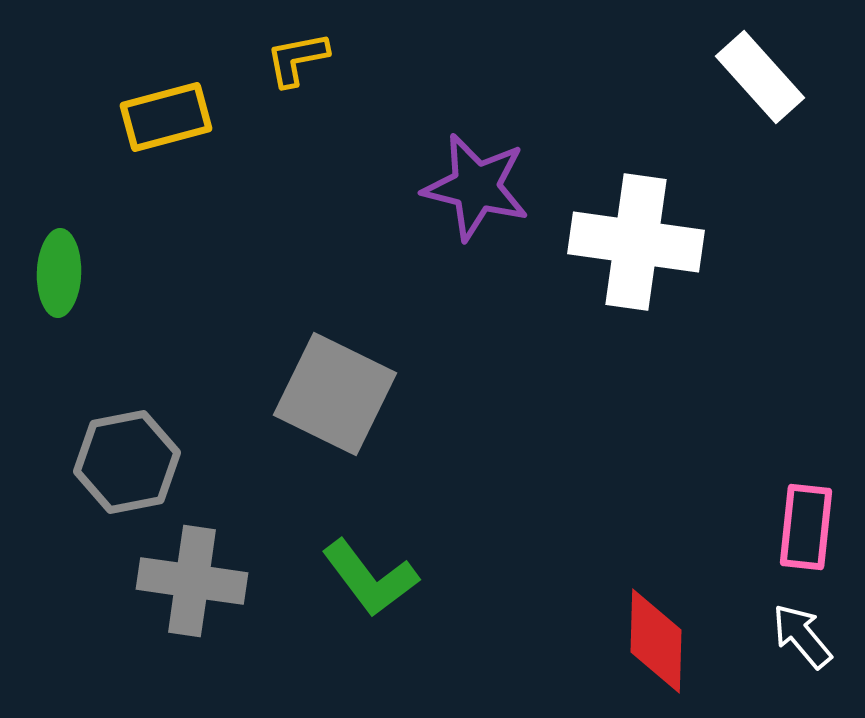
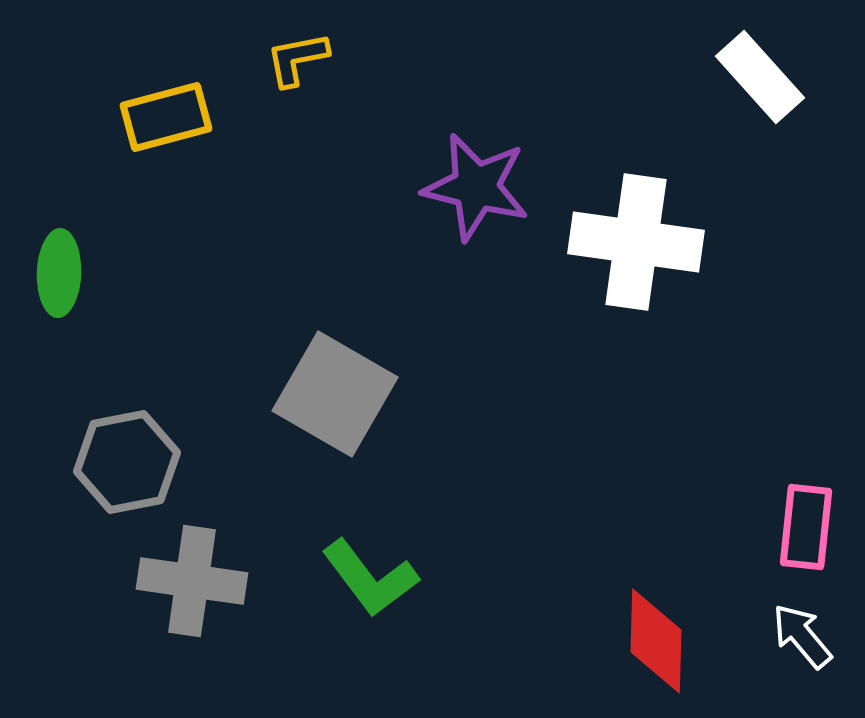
gray square: rotated 4 degrees clockwise
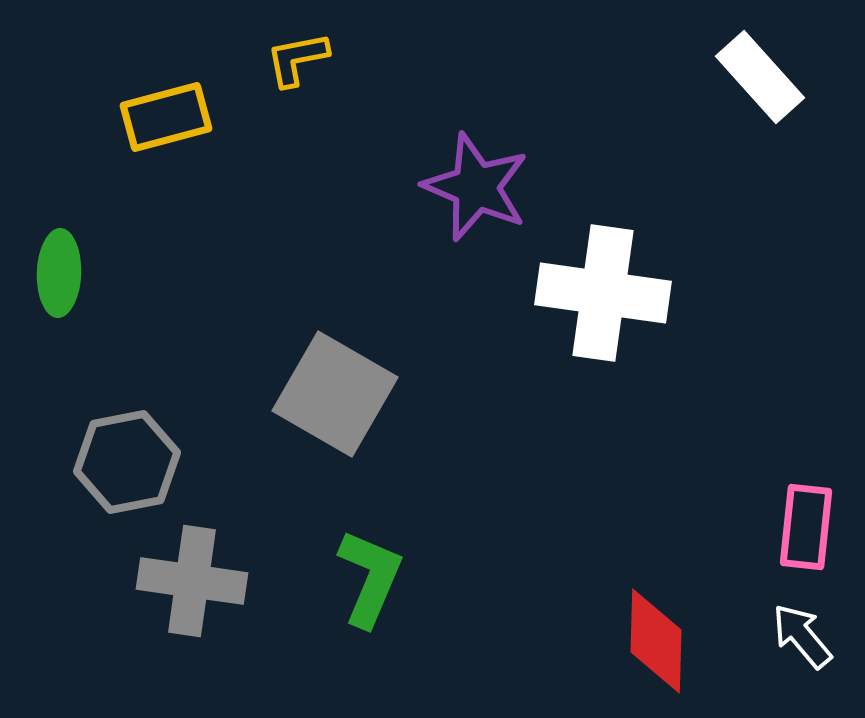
purple star: rotated 9 degrees clockwise
white cross: moved 33 px left, 51 px down
green L-shape: rotated 120 degrees counterclockwise
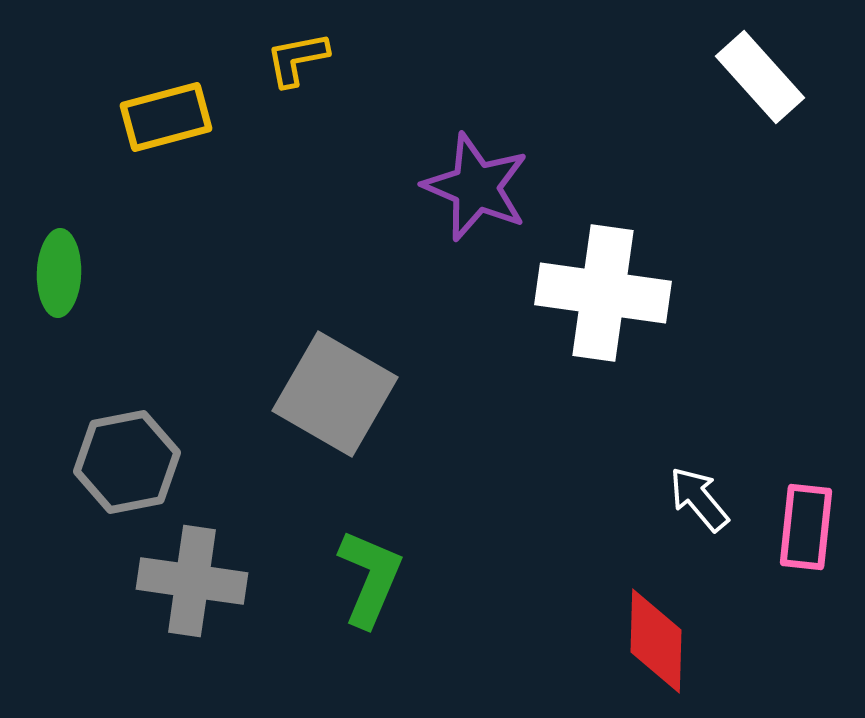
white arrow: moved 103 px left, 137 px up
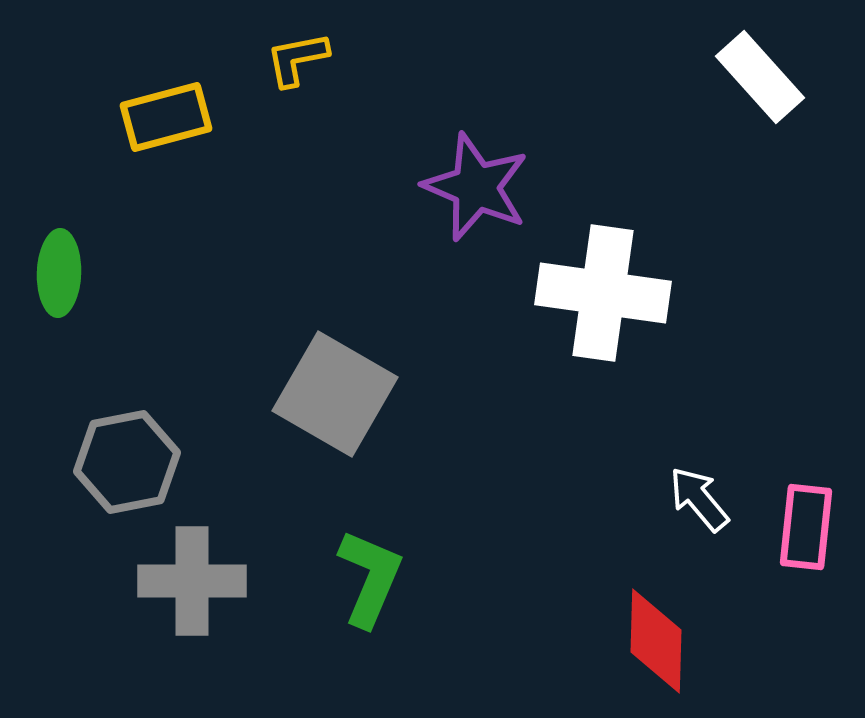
gray cross: rotated 8 degrees counterclockwise
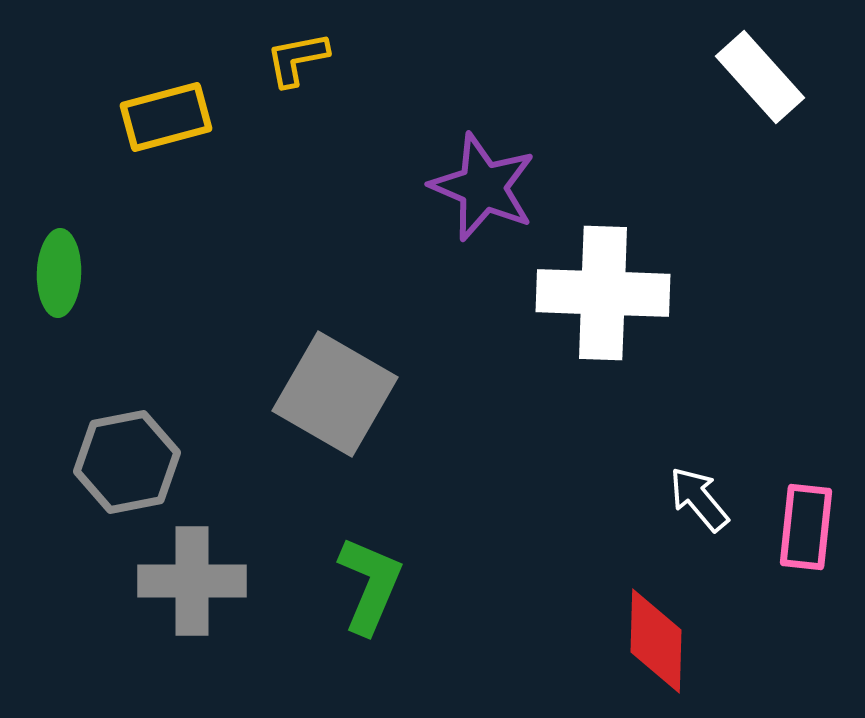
purple star: moved 7 px right
white cross: rotated 6 degrees counterclockwise
green L-shape: moved 7 px down
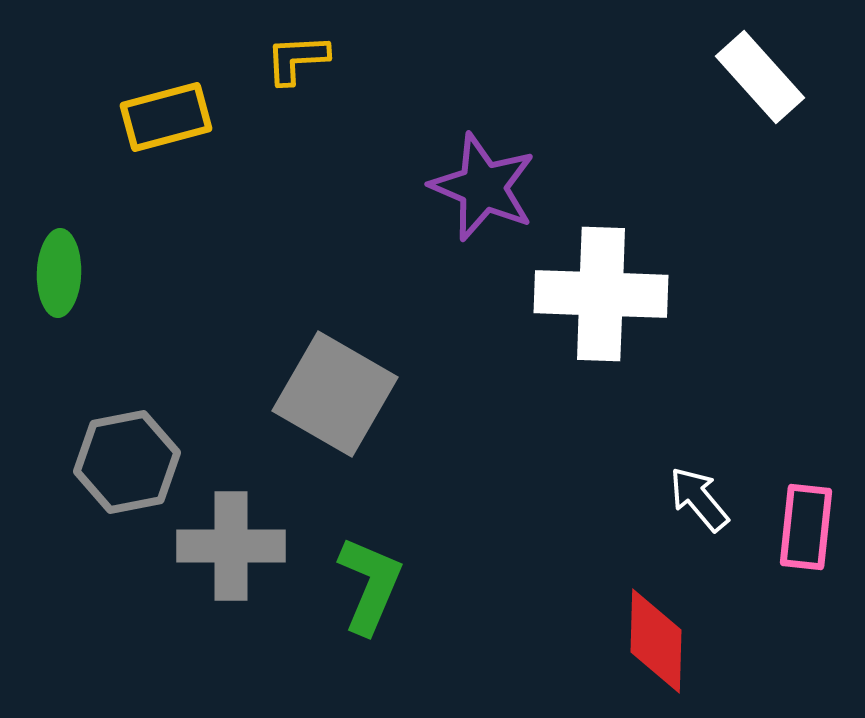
yellow L-shape: rotated 8 degrees clockwise
white cross: moved 2 px left, 1 px down
gray cross: moved 39 px right, 35 px up
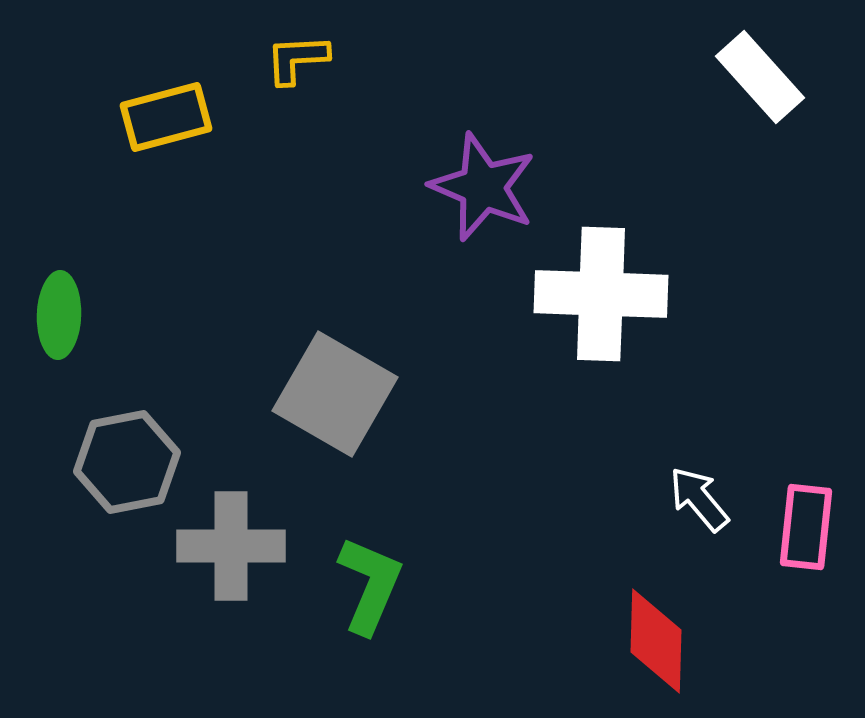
green ellipse: moved 42 px down
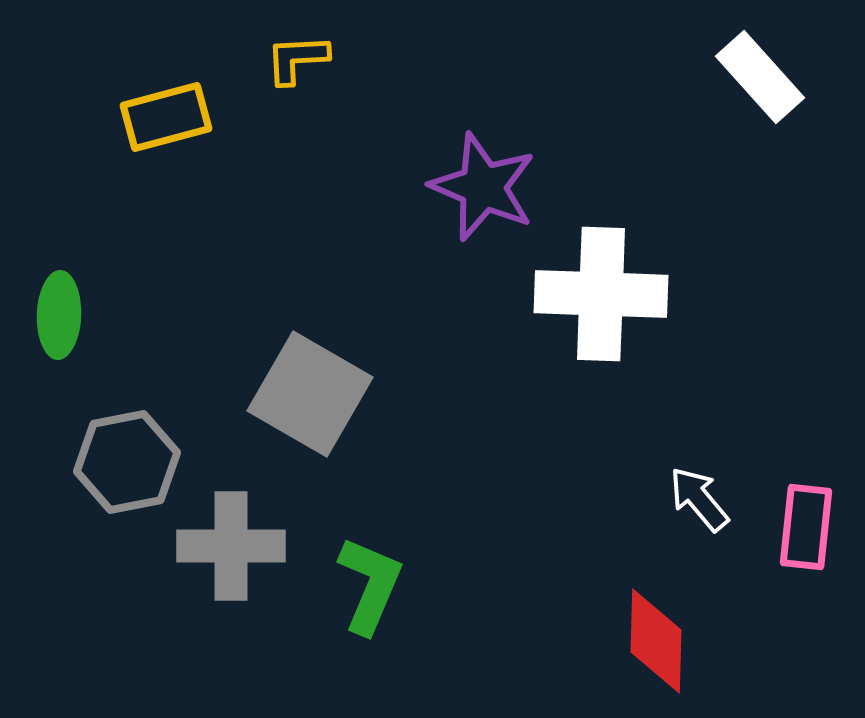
gray square: moved 25 px left
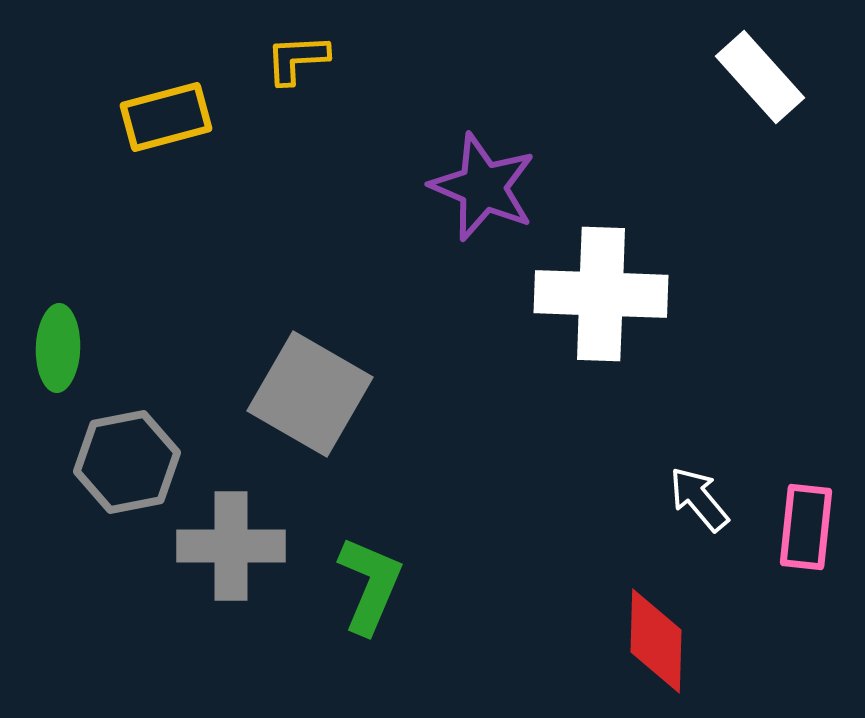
green ellipse: moved 1 px left, 33 px down
